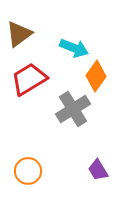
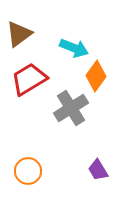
gray cross: moved 2 px left, 1 px up
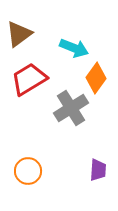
orange diamond: moved 2 px down
purple trapezoid: rotated 145 degrees counterclockwise
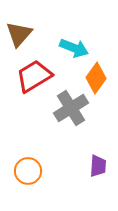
brown triangle: rotated 12 degrees counterclockwise
red trapezoid: moved 5 px right, 3 px up
purple trapezoid: moved 4 px up
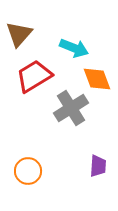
orange diamond: moved 1 px right, 1 px down; rotated 56 degrees counterclockwise
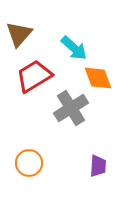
cyan arrow: rotated 20 degrees clockwise
orange diamond: moved 1 px right, 1 px up
orange circle: moved 1 px right, 8 px up
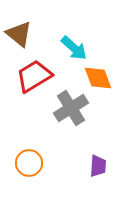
brown triangle: rotated 32 degrees counterclockwise
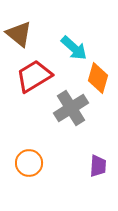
orange diamond: rotated 36 degrees clockwise
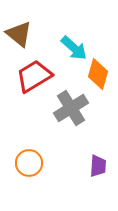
orange diamond: moved 4 px up
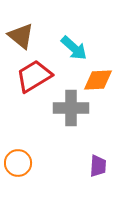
brown triangle: moved 2 px right, 2 px down
orange diamond: moved 6 px down; rotated 72 degrees clockwise
gray cross: rotated 32 degrees clockwise
orange circle: moved 11 px left
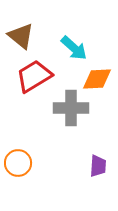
orange diamond: moved 1 px left, 1 px up
